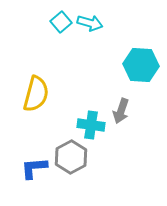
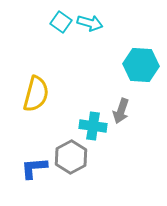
cyan square: rotated 15 degrees counterclockwise
cyan cross: moved 2 px right, 1 px down
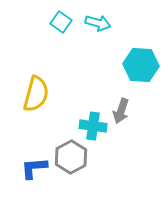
cyan arrow: moved 8 px right
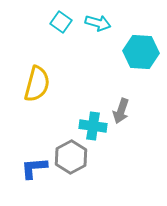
cyan hexagon: moved 13 px up
yellow semicircle: moved 1 px right, 10 px up
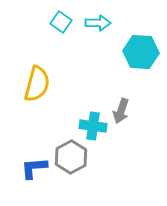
cyan arrow: rotated 15 degrees counterclockwise
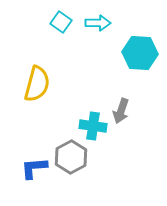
cyan hexagon: moved 1 px left, 1 px down
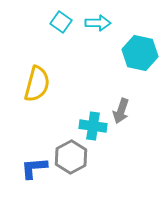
cyan hexagon: rotated 8 degrees clockwise
